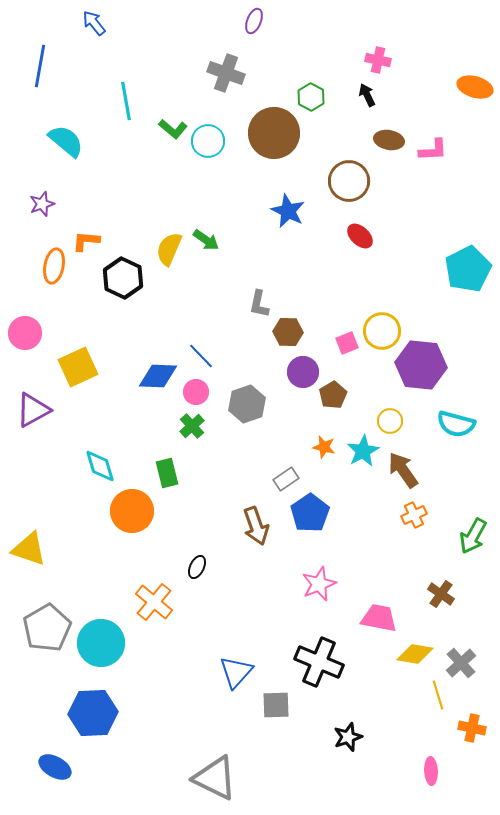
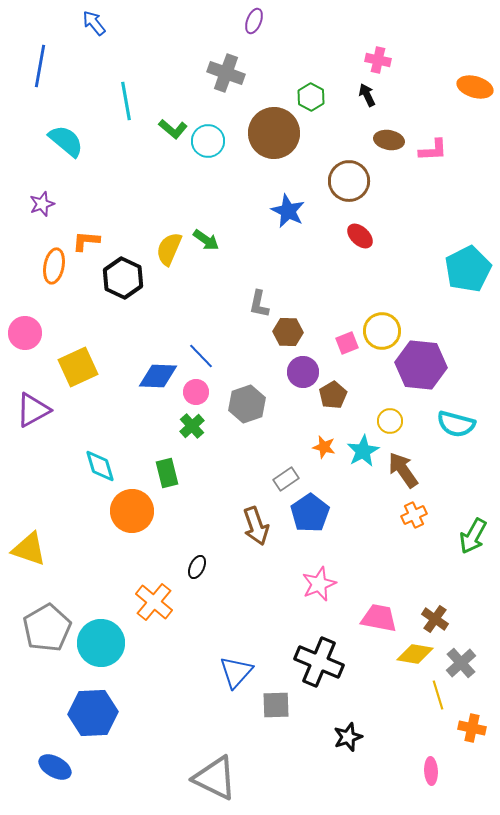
brown cross at (441, 594): moved 6 px left, 25 px down
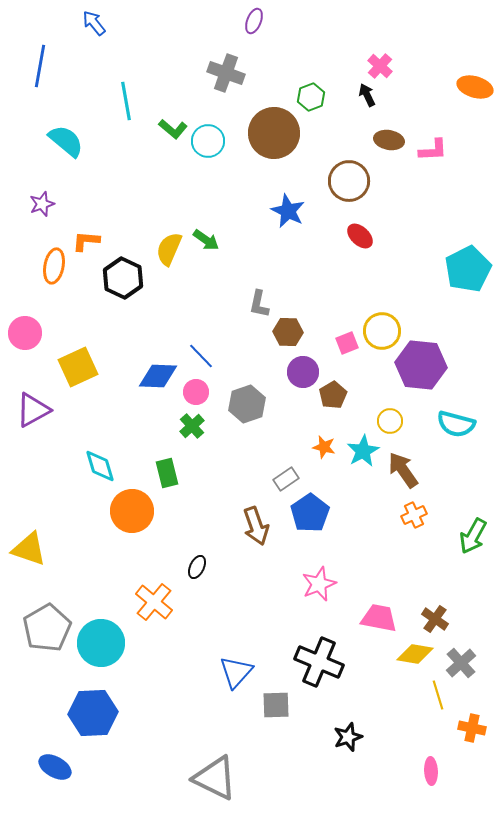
pink cross at (378, 60): moved 2 px right, 6 px down; rotated 30 degrees clockwise
green hexagon at (311, 97): rotated 12 degrees clockwise
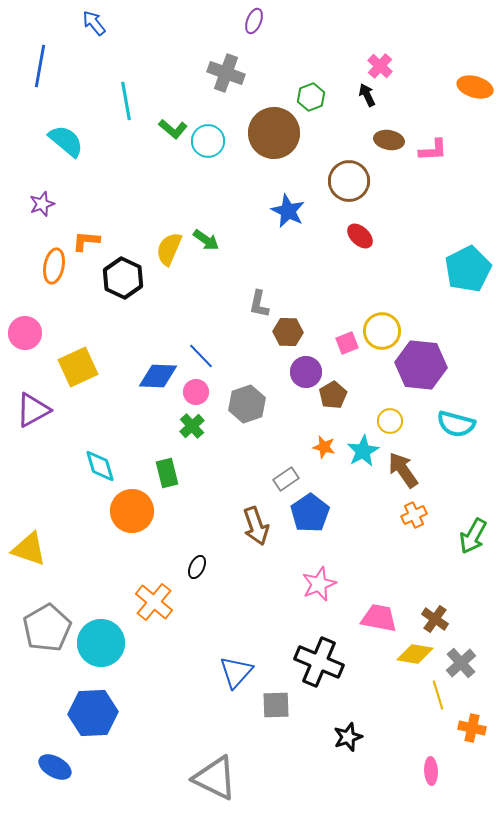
purple circle at (303, 372): moved 3 px right
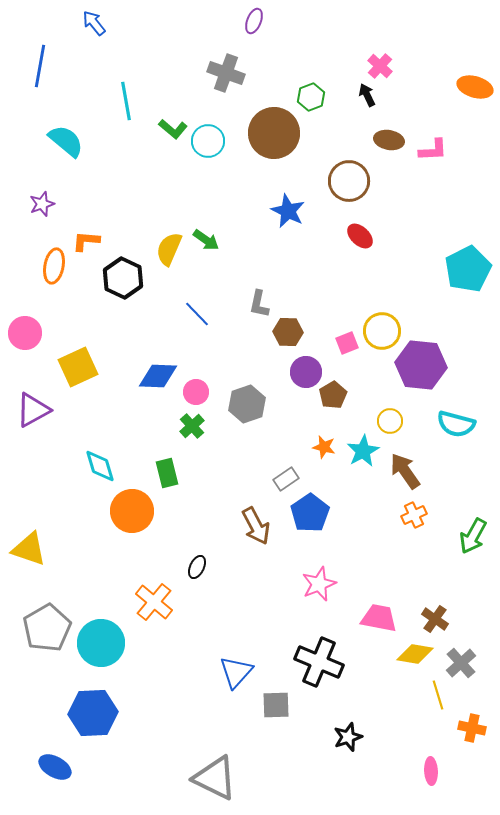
blue line at (201, 356): moved 4 px left, 42 px up
brown arrow at (403, 470): moved 2 px right, 1 px down
brown arrow at (256, 526): rotated 9 degrees counterclockwise
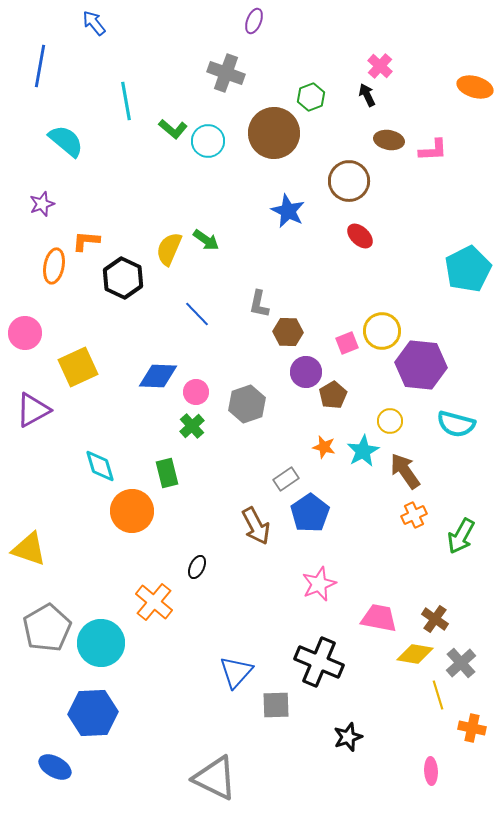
green arrow at (473, 536): moved 12 px left
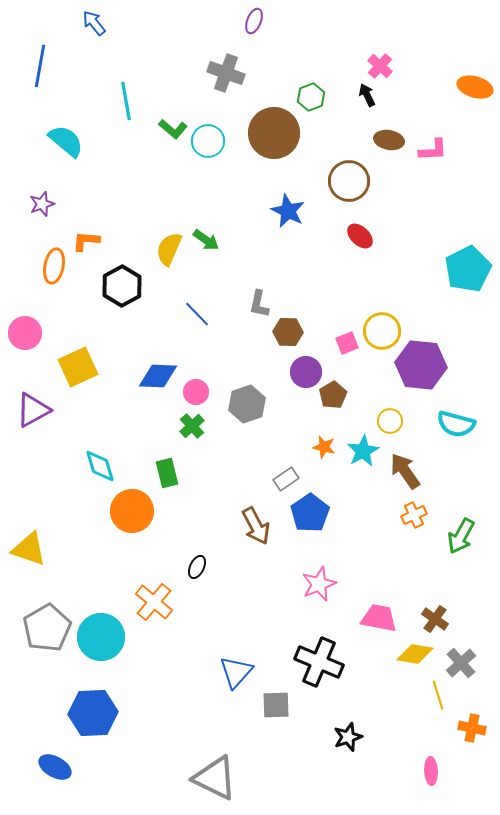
black hexagon at (123, 278): moved 1 px left, 8 px down; rotated 6 degrees clockwise
cyan circle at (101, 643): moved 6 px up
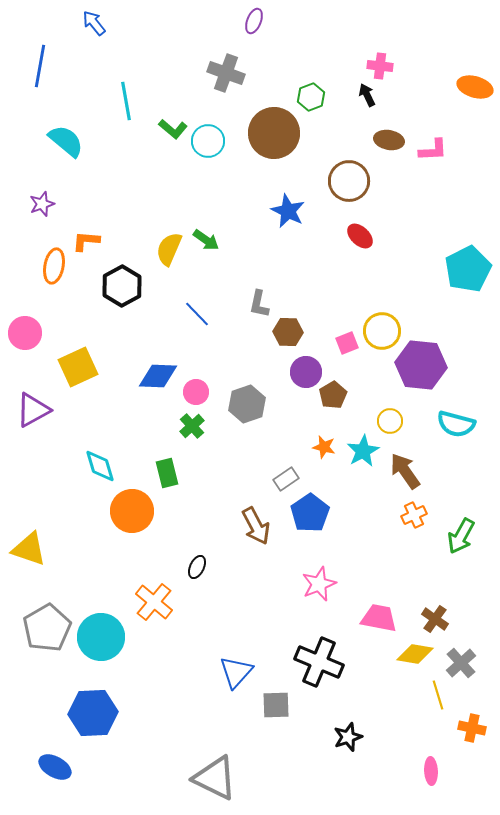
pink cross at (380, 66): rotated 35 degrees counterclockwise
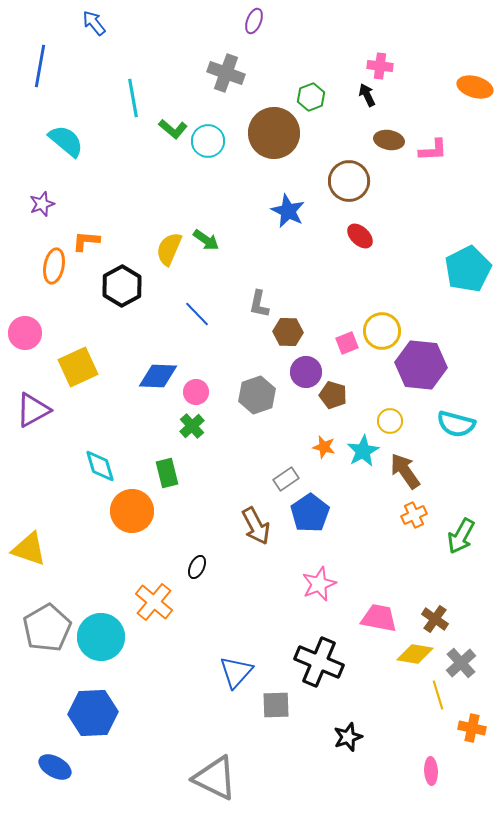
cyan line at (126, 101): moved 7 px right, 3 px up
brown pentagon at (333, 395): rotated 24 degrees counterclockwise
gray hexagon at (247, 404): moved 10 px right, 9 px up
